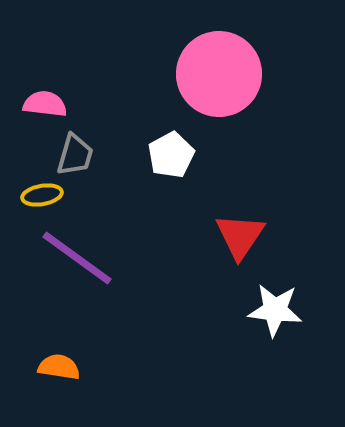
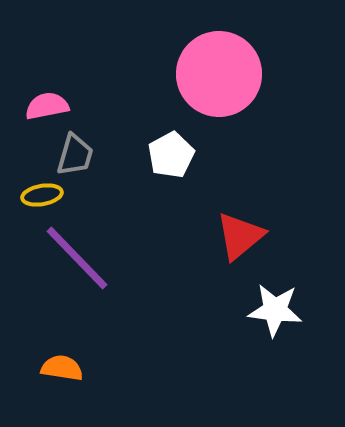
pink semicircle: moved 2 px right, 2 px down; rotated 18 degrees counterclockwise
red triangle: rotated 16 degrees clockwise
purple line: rotated 10 degrees clockwise
orange semicircle: moved 3 px right, 1 px down
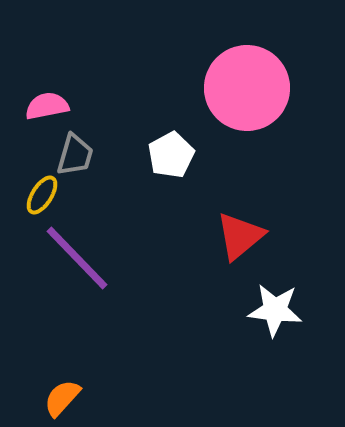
pink circle: moved 28 px right, 14 px down
yellow ellipse: rotated 48 degrees counterclockwise
orange semicircle: moved 30 px down; rotated 57 degrees counterclockwise
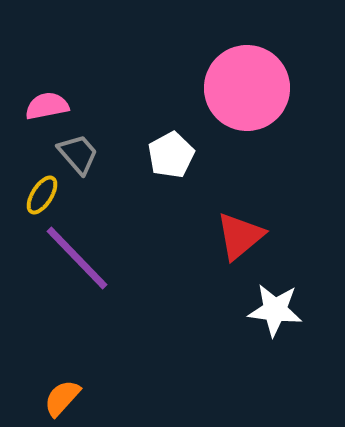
gray trapezoid: moved 3 px right, 1 px up; rotated 57 degrees counterclockwise
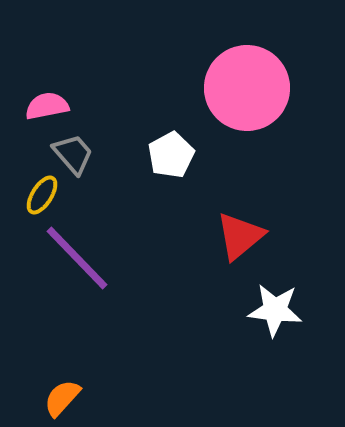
gray trapezoid: moved 5 px left
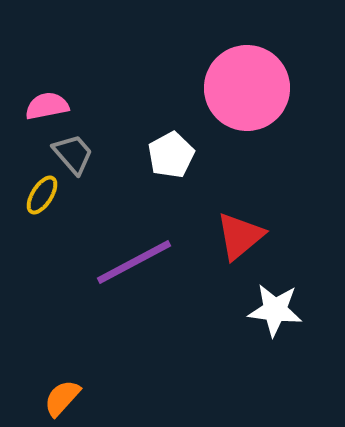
purple line: moved 57 px right, 4 px down; rotated 74 degrees counterclockwise
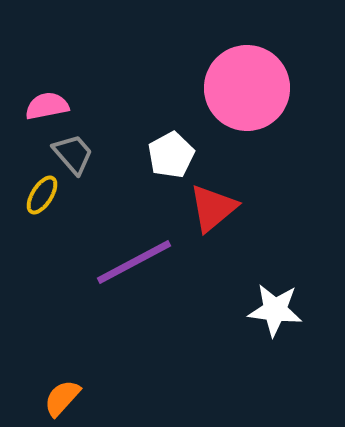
red triangle: moved 27 px left, 28 px up
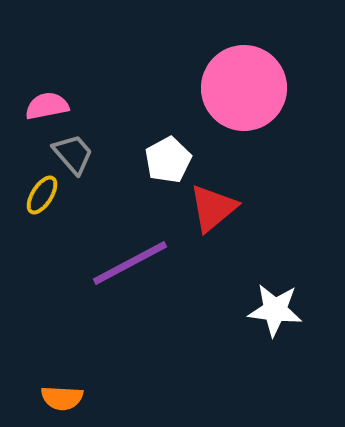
pink circle: moved 3 px left
white pentagon: moved 3 px left, 5 px down
purple line: moved 4 px left, 1 px down
orange semicircle: rotated 129 degrees counterclockwise
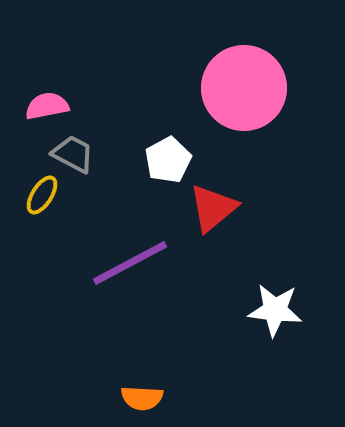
gray trapezoid: rotated 21 degrees counterclockwise
orange semicircle: moved 80 px right
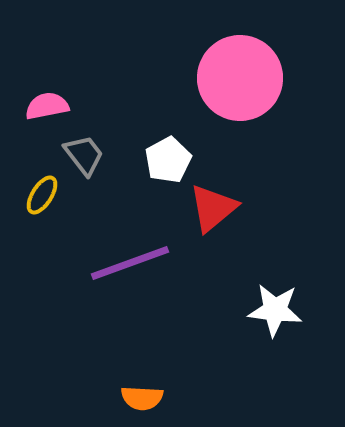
pink circle: moved 4 px left, 10 px up
gray trapezoid: moved 11 px right, 1 px down; rotated 24 degrees clockwise
purple line: rotated 8 degrees clockwise
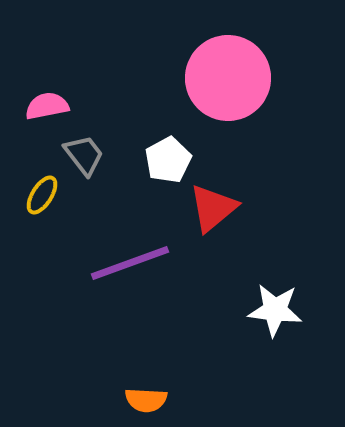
pink circle: moved 12 px left
orange semicircle: moved 4 px right, 2 px down
